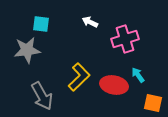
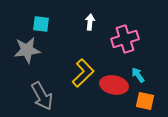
white arrow: rotated 70 degrees clockwise
yellow L-shape: moved 4 px right, 4 px up
orange square: moved 8 px left, 2 px up
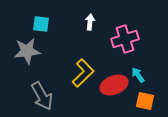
gray star: moved 1 px down
red ellipse: rotated 32 degrees counterclockwise
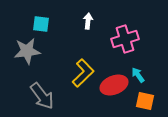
white arrow: moved 2 px left, 1 px up
gray arrow: rotated 8 degrees counterclockwise
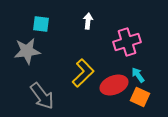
pink cross: moved 2 px right, 3 px down
orange square: moved 5 px left, 4 px up; rotated 12 degrees clockwise
